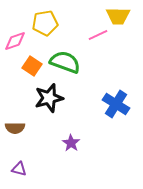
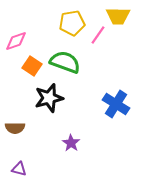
yellow pentagon: moved 27 px right
pink line: rotated 30 degrees counterclockwise
pink diamond: moved 1 px right
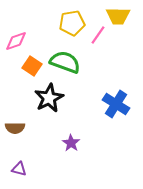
black star: rotated 12 degrees counterclockwise
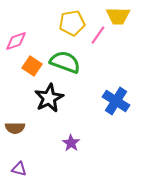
blue cross: moved 3 px up
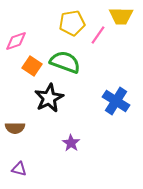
yellow trapezoid: moved 3 px right
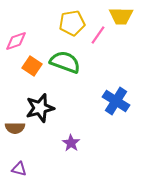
black star: moved 9 px left, 10 px down; rotated 12 degrees clockwise
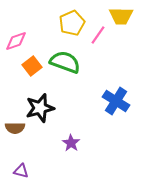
yellow pentagon: rotated 15 degrees counterclockwise
orange square: rotated 18 degrees clockwise
purple triangle: moved 2 px right, 2 px down
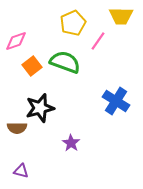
yellow pentagon: moved 1 px right
pink line: moved 6 px down
brown semicircle: moved 2 px right
